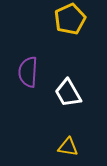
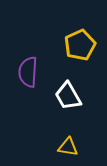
yellow pentagon: moved 10 px right, 26 px down
white trapezoid: moved 3 px down
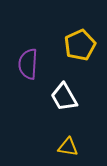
purple semicircle: moved 8 px up
white trapezoid: moved 4 px left, 1 px down
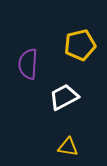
yellow pentagon: rotated 12 degrees clockwise
white trapezoid: rotated 92 degrees clockwise
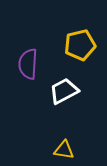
white trapezoid: moved 6 px up
yellow triangle: moved 4 px left, 3 px down
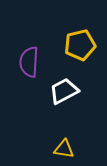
purple semicircle: moved 1 px right, 2 px up
yellow triangle: moved 1 px up
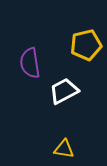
yellow pentagon: moved 6 px right
purple semicircle: moved 1 px right, 1 px down; rotated 12 degrees counterclockwise
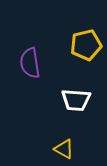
white trapezoid: moved 12 px right, 9 px down; rotated 148 degrees counterclockwise
yellow triangle: rotated 20 degrees clockwise
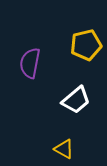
purple semicircle: rotated 20 degrees clockwise
white trapezoid: rotated 44 degrees counterclockwise
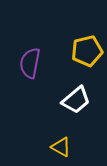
yellow pentagon: moved 1 px right, 6 px down
yellow triangle: moved 3 px left, 2 px up
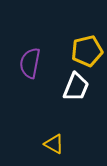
white trapezoid: moved 13 px up; rotated 28 degrees counterclockwise
yellow triangle: moved 7 px left, 3 px up
